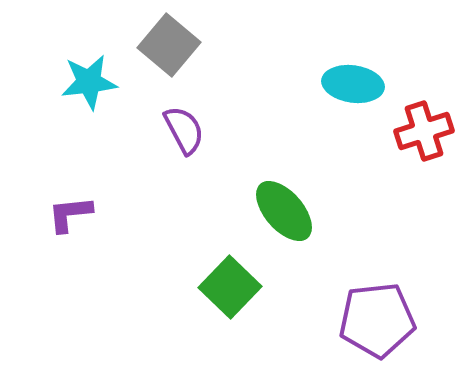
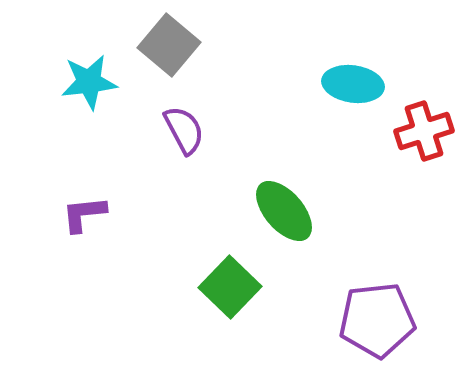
purple L-shape: moved 14 px right
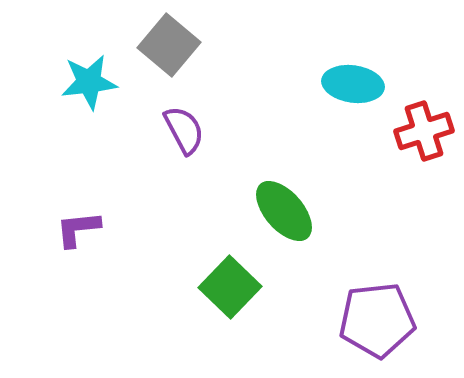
purple L-shape: moved 6 px left, 15 px down
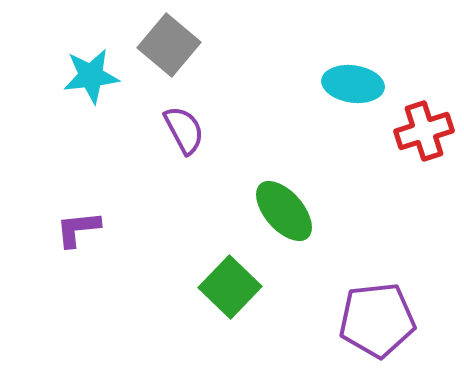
cyan star: moved 2 px right, 6 px up
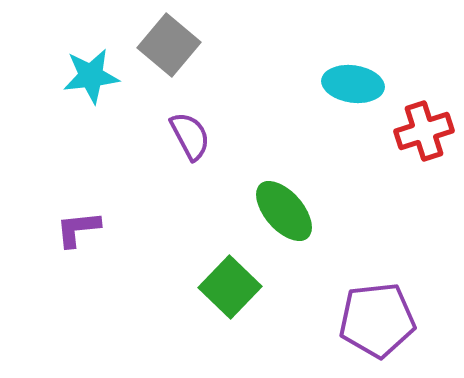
purple semicircle: moved 6 px right, 6 px down
